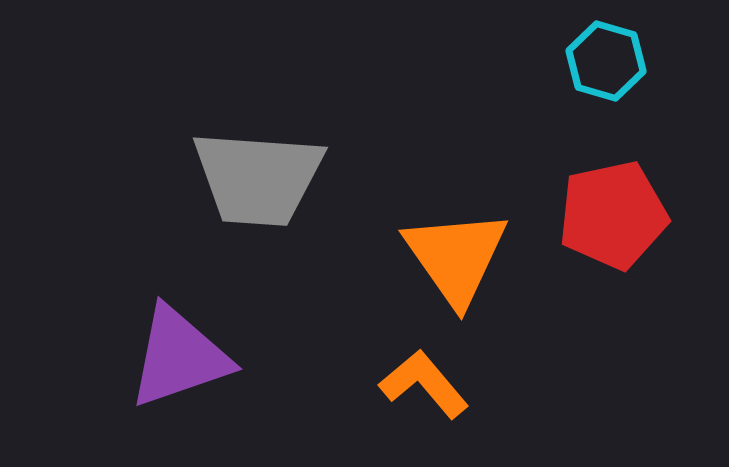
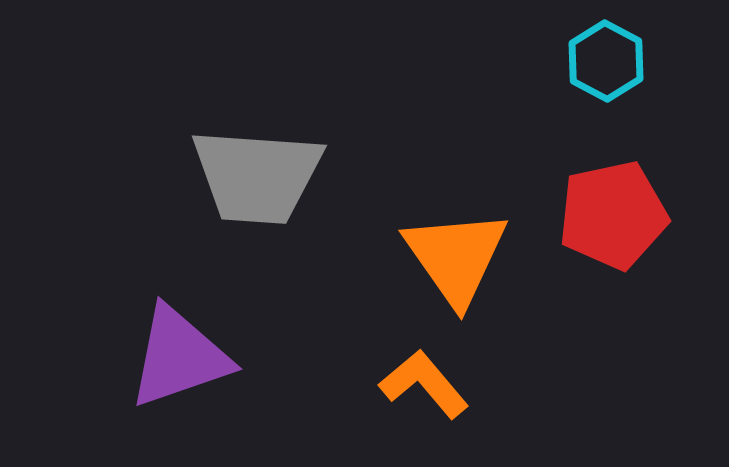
cyan hexagon: rotated 12 degrees clockwise
gray trapezoid: moved 1 px left, 2 px up
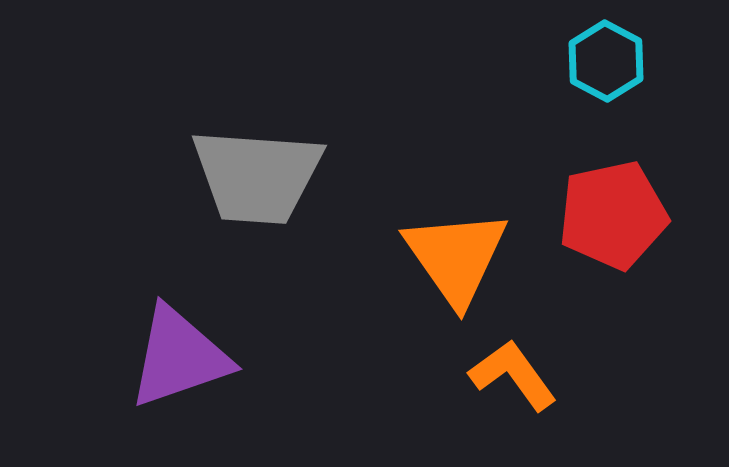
orange L-shape: moved 89 px right, 9 px up; rotated 4 degrees clockwise
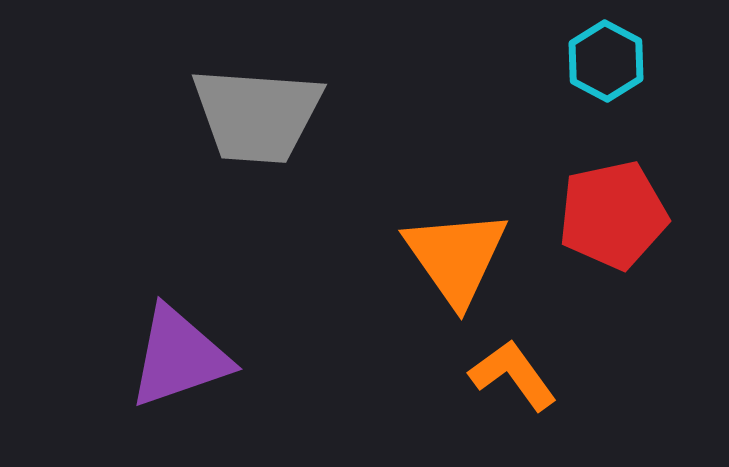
gray trapezoid: moved 61 px up
